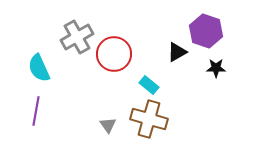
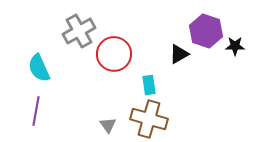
gray cross: moved 2 px right, 6 px up
black triangle: moved 2 px right, 2 px down
black star: moved 19 px right, 22 px up
cyan rectangle: rotated 42 degrees clockwise
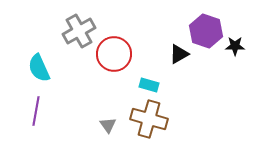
cyan rectangle: rotated 66 degrees counterclockwise
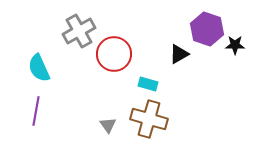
purple hexagon: moved 1 px right, 2 px up
black star: moved 1 px up
cyan rectangle: moved 1 px left, 1 px up
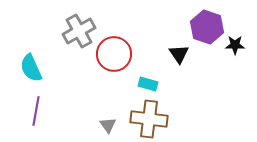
purple hexagon: moved 2 px up
black triangle: rotated 35 degrees counterclockwise
cyan semicircle: moved 8 px left
brown cross: rotated 9 degrees counterclockwise
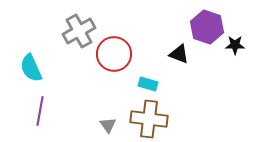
black triangle: rotated 35 degrees counterclockwise
purple line: moved 4 px right
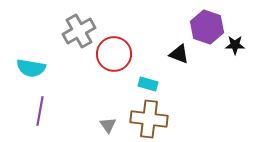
cyan semicircle: rotated 56 degrees counterclockwise
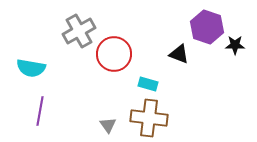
brown cross: moved 1 px up
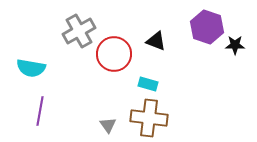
black triangle: moved 23 px left, 13 px up
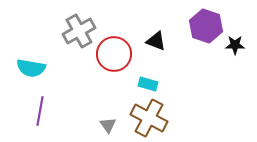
purple hexagon: moved 1 px left, 1 px up
brown cross: rotated 21 degrees clockwise
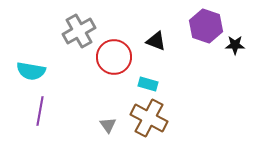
red circle: moved 3 px down
cyan semicircle: moved 3 px down
